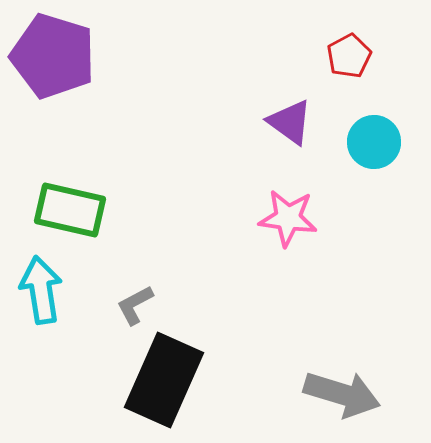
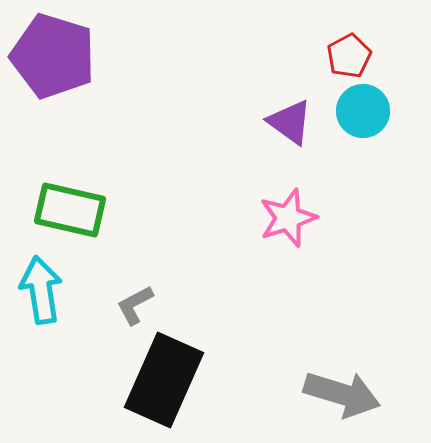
cyan circle: moved 11 px left, 31 px up
pink star: rotated 26 degrees counterclockwise
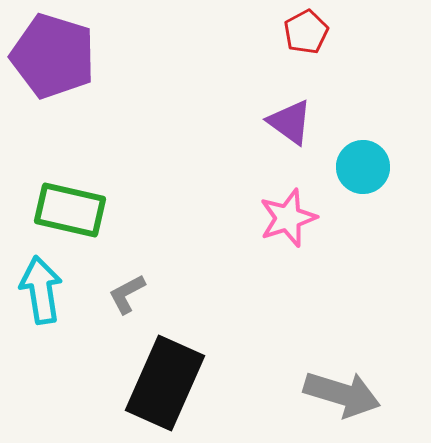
red pentagon: moved 43 px left, 24 px up
cyan circle: moved 56 px down
gray L-shape: moved 8 px left, 11 px up
black rectangle: moved 1 px right, 3 px down
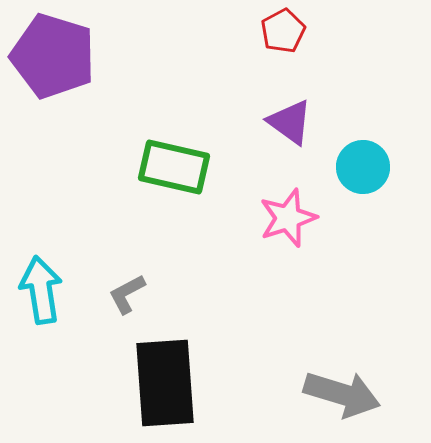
red pentagon: moved 23 px left, 1 px up
green rectangle: moved 104 px right, 43 px up
black rectangle: rotated 28 degrees counterclockwise
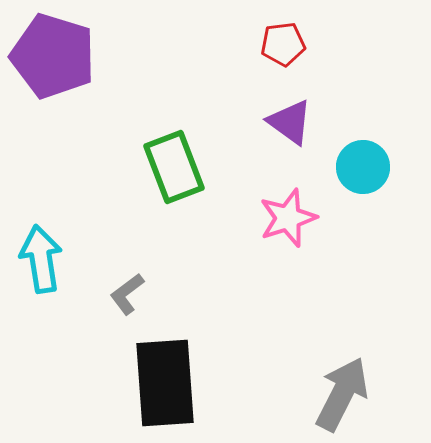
red pentagon: moved 13 px down; rotated 21 degrees clockwise
green rectangle: rotated 56 degrees clockwise
cyan arrow: moved 31 px up
gray L-shape: rotated 9 degrees counterclockwise
gray arrow: rotated 80 degrees counterclockwise
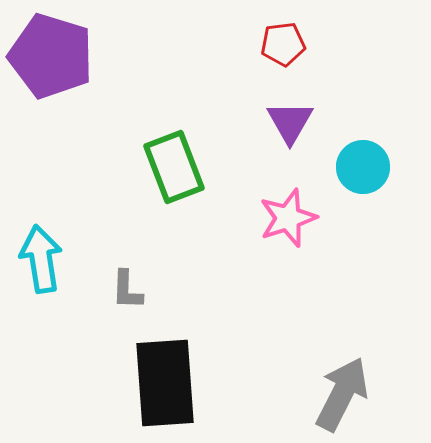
purple pentagon: moved 2 px left
purple triangle: rotated 24 degrees clockwise
gray L-shape: moved 4 px up; rotated 51 degrees counterclockwise
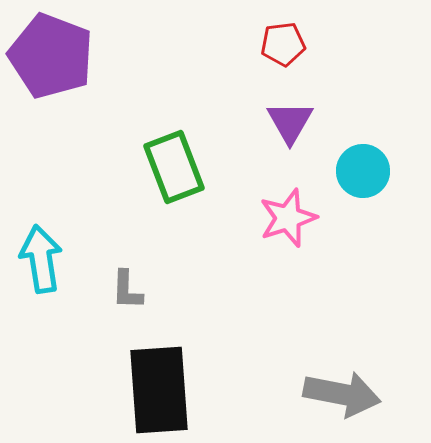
purple pentagon: rotated 4 degrees clockwise
cyan circle: moved 4 px down
black rectangle: moved 6 px left, 7 px down
gray arrow: rotated 74 degrees clockwise
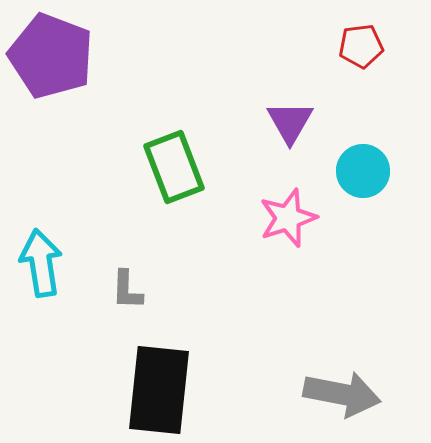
red pentagon: moved 78 px right, 2 px down
cyan arrow: moved 4 px down
black rectangle: rotated 10 degrees clockwise
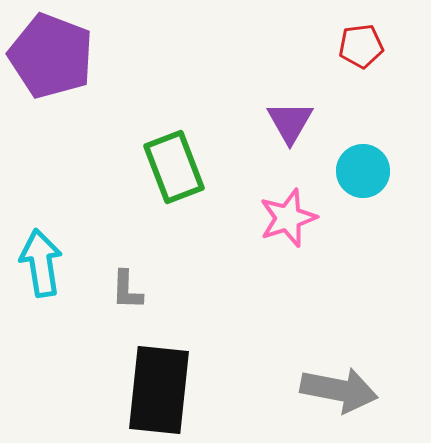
gray arrow: moved 3 px left, 4 px up
